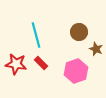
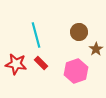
brown star: rotated 16 degrees clockwise
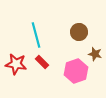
brown star: moved 1 px left, 5 px down; rotated 24 degrees counterclockwise
red rectangle: moved 1 px right, 1 px up
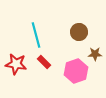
brown star: rotated 16 degrees counterclockwise
red rectangle: moved 2 px right
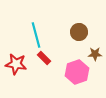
red rectangle: moved 4 px up
pink hexagon: moved 1 px right, 1 px down
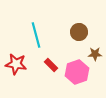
red rectangle: moved 7 px right, 7 px down
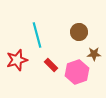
cyan line: moved 1 px right
brown star: moved 1 px left
red star: moved 1 px right, 4 px up; rotated 25 degrees counterclockwise
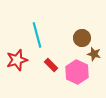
brown circle: moved 3 px right, 6 px down
brown star: rotated 16 degrees clockwise
pink hexagon: rotated 15 degrees counterclockwise
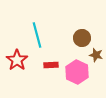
brown star: moved 2 px right, 1 px down
red star: rotated 20 degrees counterclockwise
red rectangle: rotated 48 degrees counterclockwise
